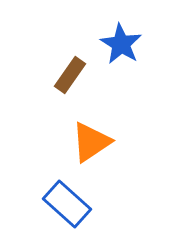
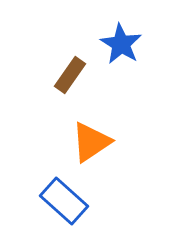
blue rectangle: moved 3 px left, 3 px up
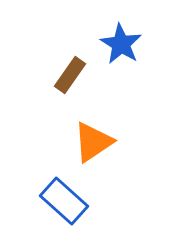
orange triangle: moved 2 px right
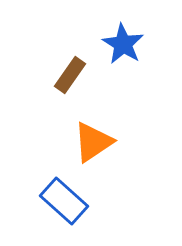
blue star: moved 2 px right
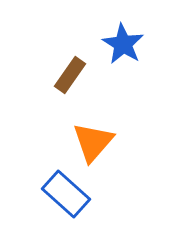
orange triangle: rotated 15 degrees counterclockwise
blue rectangle: moved 2 px right, 7 px up
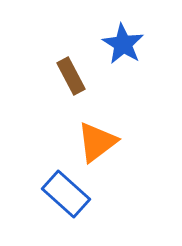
brown rectangle: moved 1 px right, 1 px down; rotated 63 degrees counterclockwise
orange triangle: moved 4 px right; rotated 12 degrees clockwise
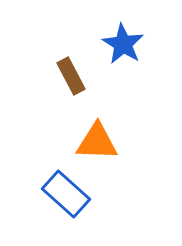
orange triangle: rotated 39 degrees clockwise
